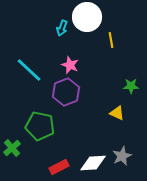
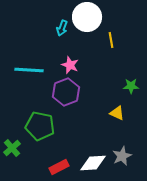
cyan line: rotated 40 degrees counterclockwise
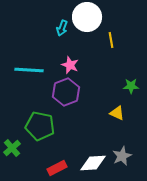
red rectangle: moved 2 px left, 1 px down
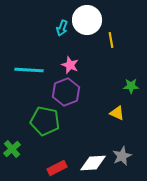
white circle: moved 3 px down
green pentagon: moved 5 px right, 5 px up
green cross: moved 1 px down
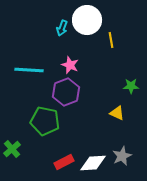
red rectangle: moved 7 px right, 6 px up
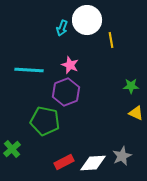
yellow triangle: moved 19 px right
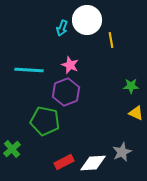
gray star: moved 4 px up
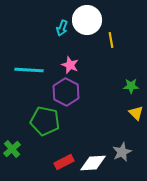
purple hexagon: rotated 12 degrees counterclockwise
yellow triangle: rotated 21 degrees clockwise
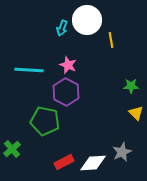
pink star: moved 2 px left
